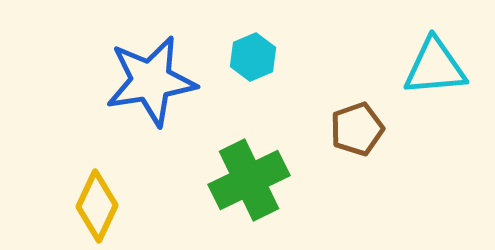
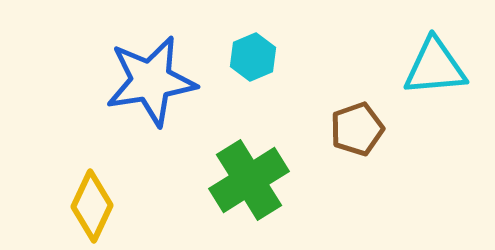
green cross: rotated 6 degrees counterclockwise
yellow diamond: moved 5 px left
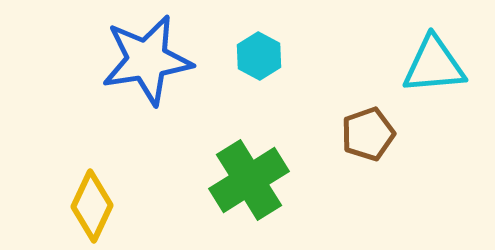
cyan hexagon: moved 6 px right, 1 px up; rotated 9 degrees counterclockwise
cyan triangle: moved 1 px left, 2 px up
blue star: moved 4 px left, 21 px up
brown pentagon: moved 11 px right, 5 px down
